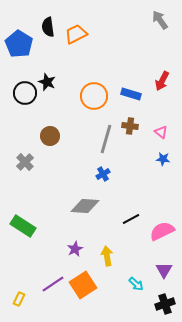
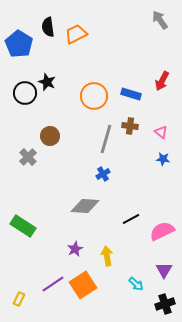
gray cross: moved 3 px right, 5 px up
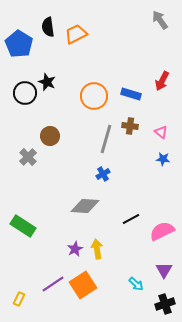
yellow arrow: moved 10 px left, 7 px up
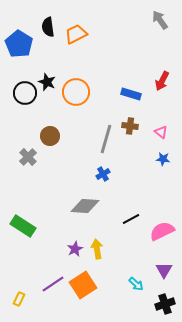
orange circle: moved 18 px left, 4 px up
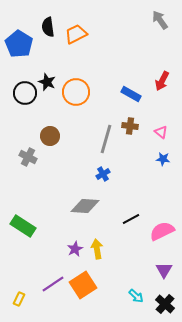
blue rectangle: rotated 12 degrees clockwise
gray cross: rotated 18 degrees counterclockwise
cyan arrow: moved 12 px down
black cross: rotated 30 degrees counterclockwise
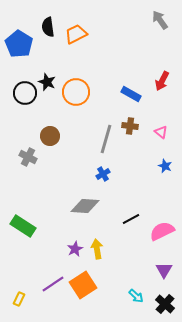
blue star: moved 2 px right, 7 px down; rotated 16 degrees clockwise
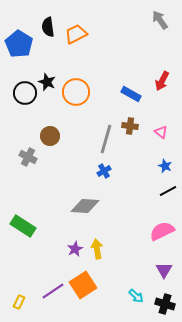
blue cross: moved 1 px right, 3 px up
black line: moved 37 px right, 28 px up
purple line: moved 7 px down
yellow rectangle: moved 3 px down
black cross: rotated 24 degrees counterclockwise
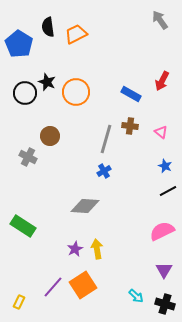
purple line: moved 4 px up; rotated 15 degrees counterclockwise
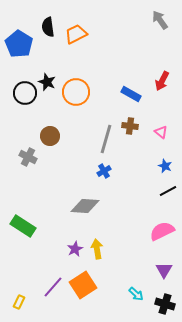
cyan arrow: moved 2 px up
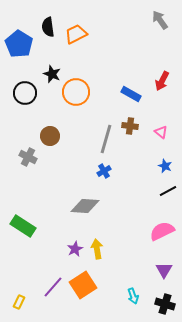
black star: moved 5 px right, 8 px up
cyan arrow: moved 3 px left, 2 px down; rotated 28 degrees clockwise
